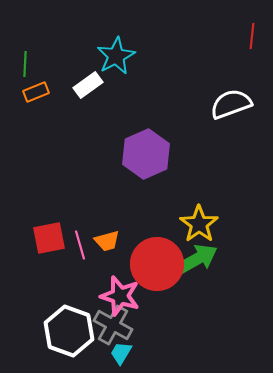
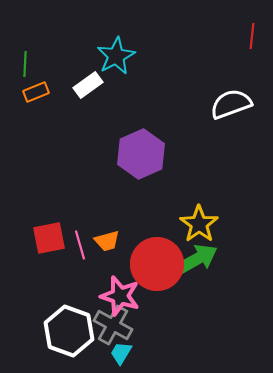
purple hexagon: moved 5 px left
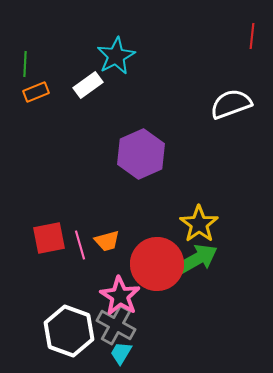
pink star: rotated 15 degrees clockwise
gray cross: moved 3 px right
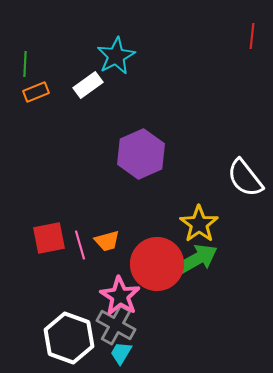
white semicircle: moved 14 px right, 74 px down; rotated 108 degrees counterclockwise
white hexagon: moved 7 px down
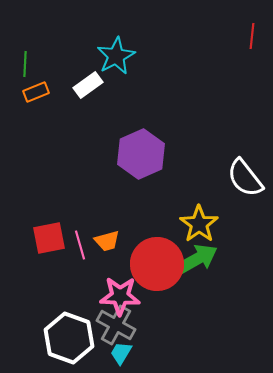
pink star: rotated 30 degrees counterclockwise
